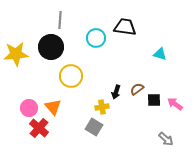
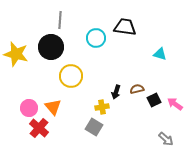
yellow star: rotated 20 degrees clockwise
brown semicircle: rotated 24 degrees clockwise
black square: rotated 24 degrees counterclockwise
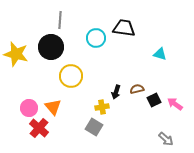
black trapezoid: moved 1 px left, 1 px down
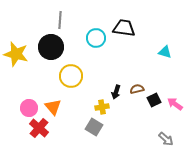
cyan triangle: moved 5 px right, 2 px up
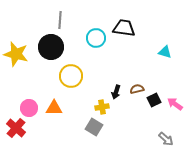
orange triangle: moved 1 px right, 1 px down; rotated 48 degrees counterclockwise
red cross: moved 23 px left
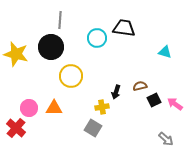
cyan circle: moved 1 px right
brown semicircle: moved 3 px right, 3 px up
gray square: moved 1 px left, 1 px down
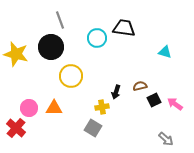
gray line: rotated 24 degrees counterclockwise
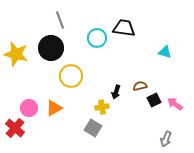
black circle: moved 1 px down
orange triangle: rotated 30 degrees counterclockwise
red cross: moved 1 px left
gray arrow: rotated 70 degrees clockwise
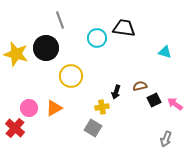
black circle: moved 5 px left
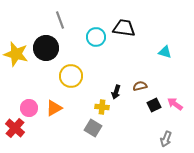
cyan circle: moved 1 px left, 1 px up
black square: moved 5 px down
yellow cross: rotated 16 degrees clockwise
